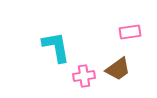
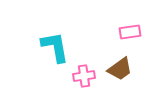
cyan L-shape: moved 1 px left
brown trapezoid: moved 2 px right
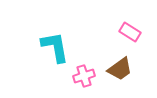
pink rectangle: rotated 40 degrees clockwise
pink cross: rotated 10 degrees counterclockwise
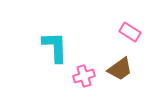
cyan L-shape: rotated 8 degrees clockwise
